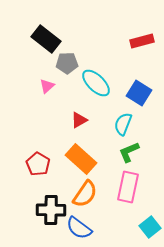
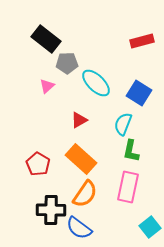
green L-shape: moved 2 px right, 1 px up; rotated 55 degrees counterclockwise
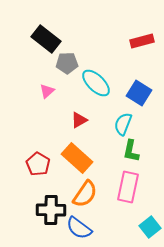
pink triangle: moved 5 px down
orange rectangle: moved 4 px left, 1 px up
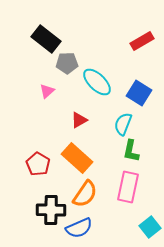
red rectangle: rotated 15 degrees counterclockwise
cyan ellipse: moved 1 px right, 1 px up
blue semicircle: rotated 60 degrees counterclockwise
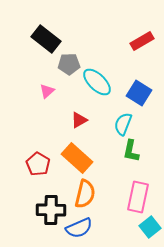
gray pentagon: moved 2 px right, 1 px down
pink rectangle: moved 10 px right, 10 px down
orange semicircle: rotated 20 degrees counterclockwise
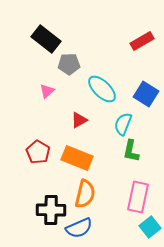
cyan ellipse: moved 5 px right, 7 px down
blue square: moved 7 px right, 1 px down
orange rectangle: rotated 20 degrees counterclockwise
red pentagon: moved 12 px up
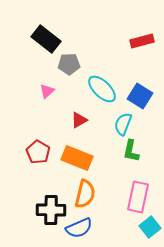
red rectangle: rotated 15 degrees clockwise
blue square: moved 6 px left, 2 px down
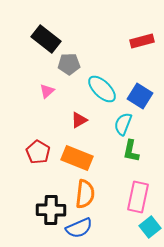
orange semicircle: rotated 8 degrees counterclockwise
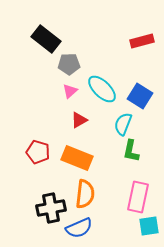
pink triangle: moved 23 px right
red pentagon: rotated 15 degrees counterclockwise
black cross: moved 2 px up; rotated 12 degrees counterclockwise
cyan square: moved 1 px left, 1 px up; rotated 30 degrees clockwise
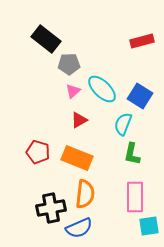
pink triangle: moved 3 px right
green L-shape: moved 1 px right, 3 px down
pink rectangle: moved 3 px left; rotated 12 degrees counterclockwise
